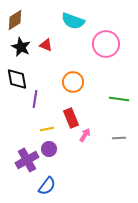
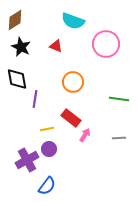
red triangle: moved 10 px right, 1 px down
red rectangle: rotated 30 degrees counterclockwise
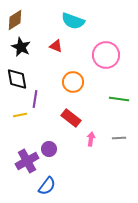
pink circle: moved 11 px down
yellow line: moved 27 px left, 14 px up
pink arrow: moved 6 px right, 4 px down; rotated 24 degrees counterclockwise
purple cross: moved 1 px down
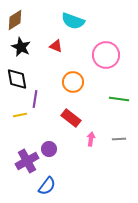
gray line: moved 1 px down
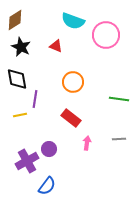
pink circle: moved 20 px up
pink arrow: moved 4 px left, 4 px down
